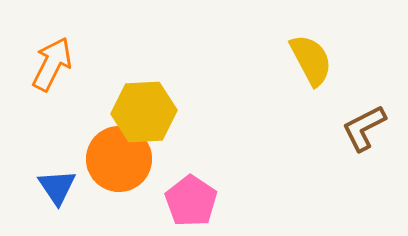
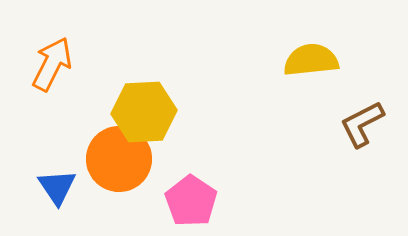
yellow semicircle: rotated 68 degrees counterclockwise
brown L-shape: moved 2 px left, 4 px up
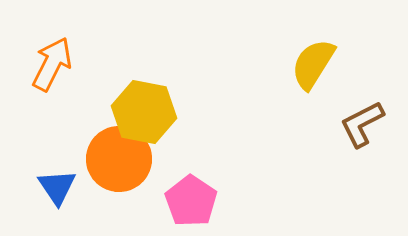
yellow semicircle: moved 2 px right, 4 px down; rotated 52 degrees counterclockwise
yellow hexagon: rotated 14 degrees clockwise
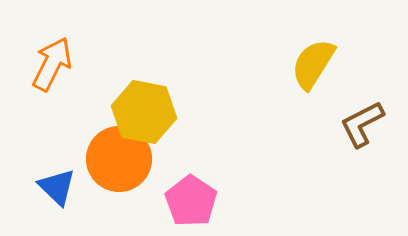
blue triangle: rotated 12 degrees counterclockwise
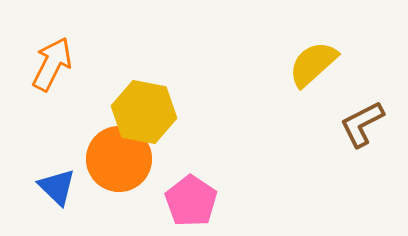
yellow semicircle: rotated 16 degrees clockwise
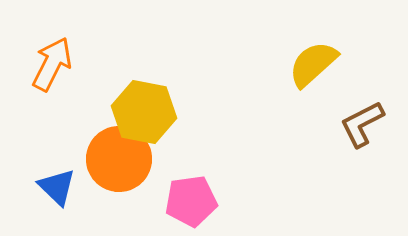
pink pentagon: rotated 30 degrees clockwise
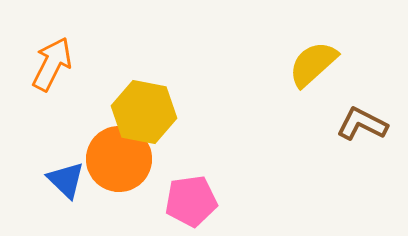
brown L-shape: rotated 54 degrees clockwise
blue triangle: moved 9 px right, 7 px up
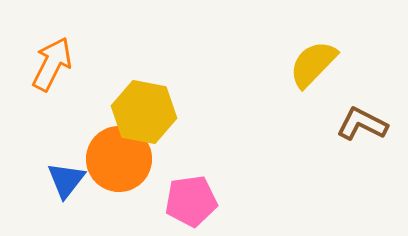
yellow semicircle: rotated 4 degrees counterclockwise
blue triangle: rotated 24 degrees clockwise
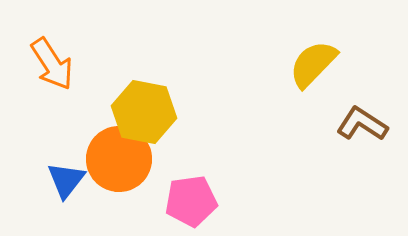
orange arrow: rotated 120 degrees clockwise
brown L-shape: rotated 6 degrees clockwise
